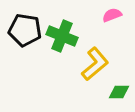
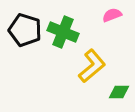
black pentagon: rotated 8 degrees clockwise
green cross: moved 1 px right, 4 px up
yellow L-shape: moved 3 px left, 2 px down
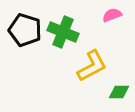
yellow L-shape: rotated 12 degrees clockwise
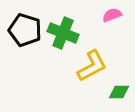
green cross: moved 1 px down
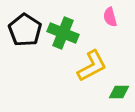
pink semicircle: moved 2 px left, 2 px down; rotated 84 degrees counterclockwise
black pentagon: rotated 16 degrees clockwise
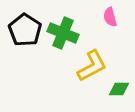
green diamond: moved 3 px up
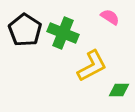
pink semicircle: rotated 138 degrees clockwise
green diamond: moved 1 px down
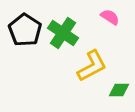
green cross: rotated 12 degrees clockwise
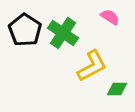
green diamond: moved 2 px left, 1 px up
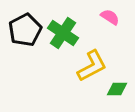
black pentagon: rotated 12 degrees clockwise
